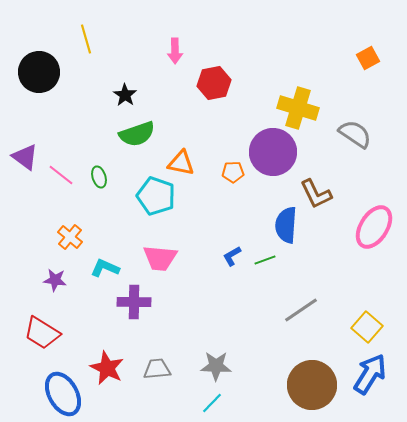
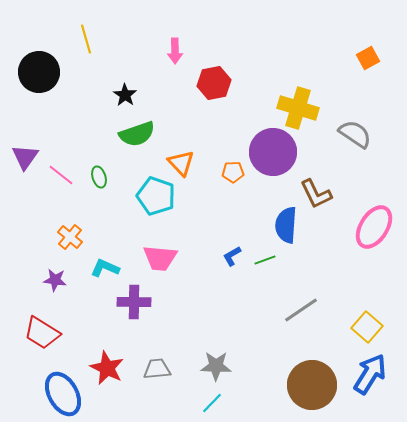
purple triangle: rotated 28 degrees clockwise
orange triangle: rotated 36 degrees clockwise
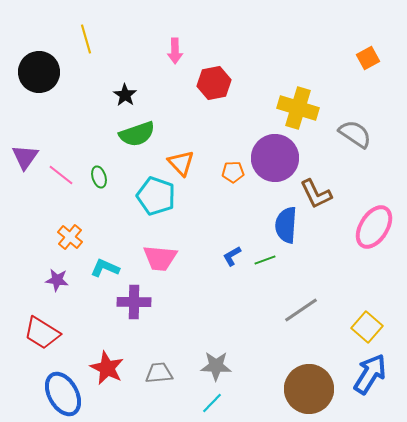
purple circle: moved 2 px right, 6 px down
purple star: moved 2 px right
gray trapezoid: moved 2 px right, 4 px down
brown circle: moved 3 px left, 4 px down
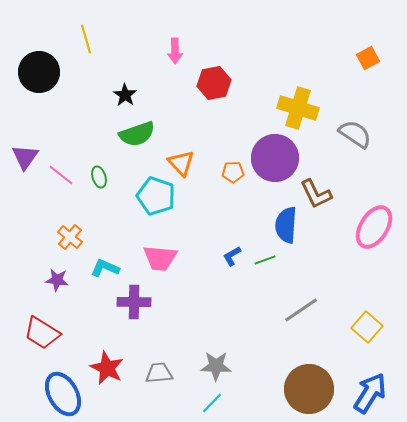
blue arrow: moved 19 px down
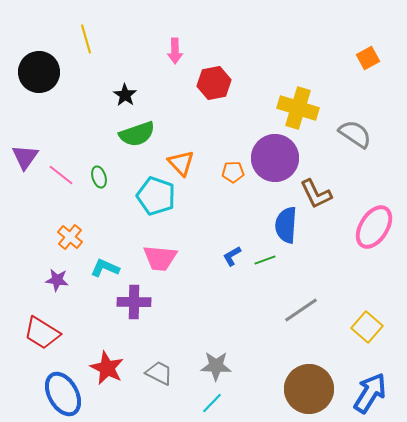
gray trapezoid: rotated 32 degrees clockwise
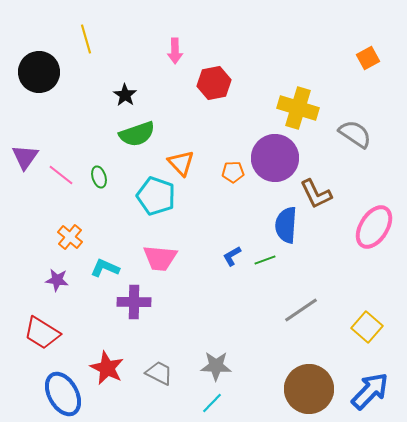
blue arrow: moved 2 px up; rotated 12 degrees clockwise
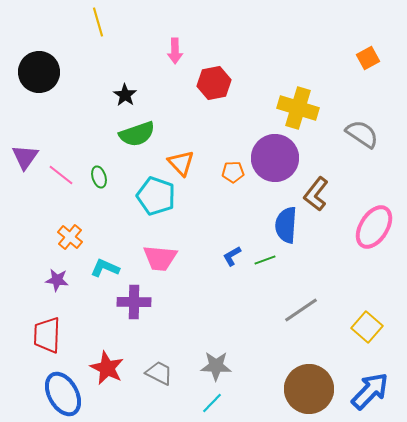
yellow line: moved 12 px right, 17 px up
gray semicircle: moved 7 px right
brown L-shape: rotated 64 degrees clockwise
red trapezoid: moved 5 px right, 2 px down; rotated 60 degrees clockwise
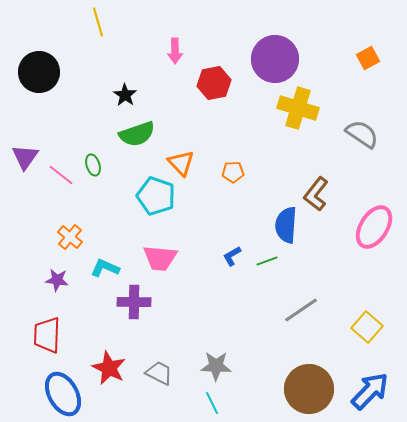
purple circle: moved 99 px up
green ellipse: moved 6 px left, 12 px up
green line: moved 2 px right, 1 px down
red star: moved 2 px right
cyan line: rotated 70 degrees counterclockwise
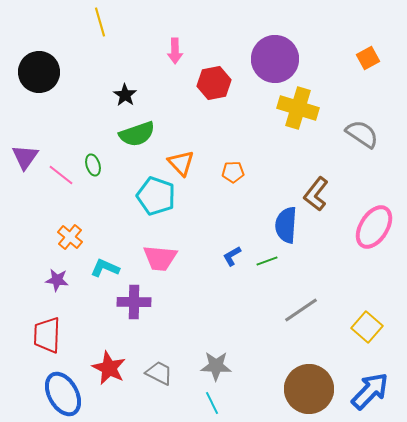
yellow line: moved 2 px right
